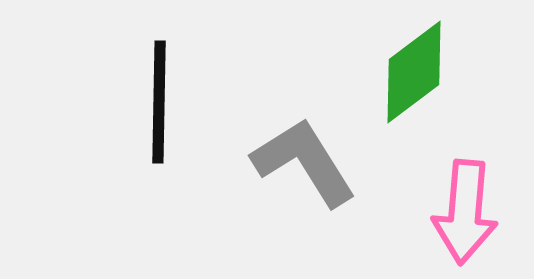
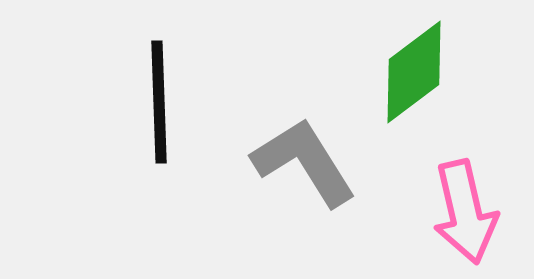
black line: rotated 3 degrees counterclockwise
pink arrow: rotated 18 degrees counterclockwise
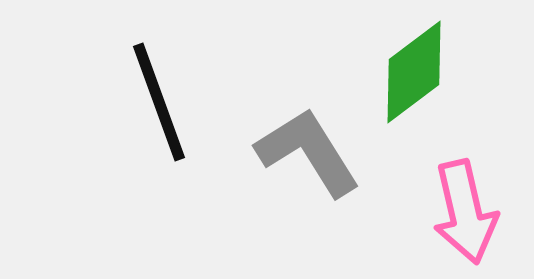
black line: rotated 18 degrees counterclockwise
gray L-shape: moved 4 px right, 10 px up
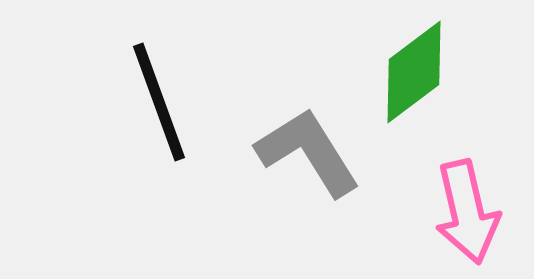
pink arrow: moved 2 px right
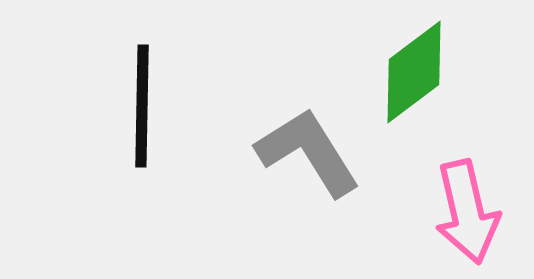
black line: moved 17 px left, 4 px down; rotated 21 degrees clockwise
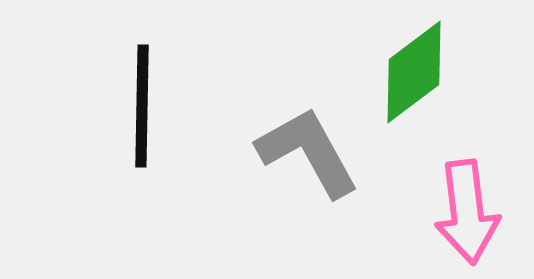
gray L-shape: rotated 3 degrees clockwise
pink arrow: rotated 6 degrees clockwise
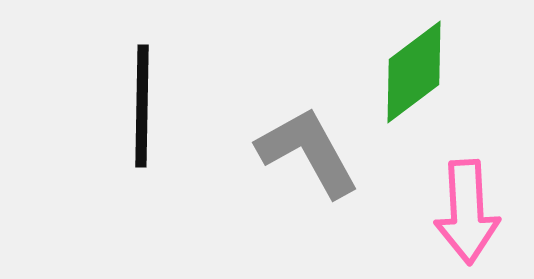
pink arrow: rotated 4 degrees clockwise
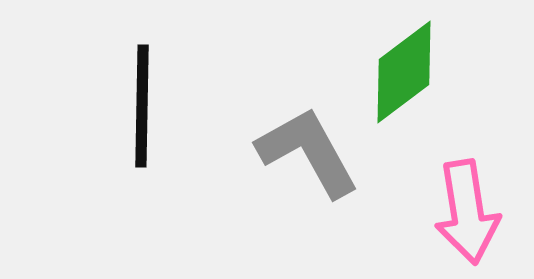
green diamond: moved 10 px left
pink arrow: rotated 6 degrees counterclockwise
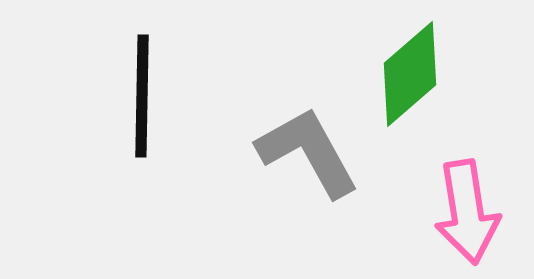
green diamond: moved 6 px right, 2 px down; rotated 4 degrees counterclockwise
black line: moved 10 px up
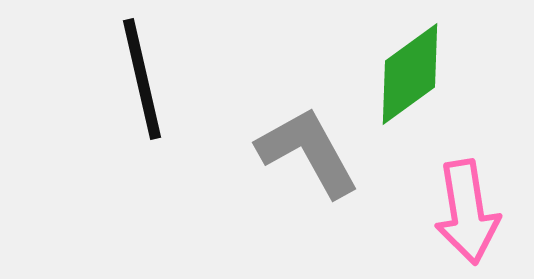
green diamond: rotated 5 degrees clockwise
black line: moved 17 px up; rotated 14 degrees counterclockwise
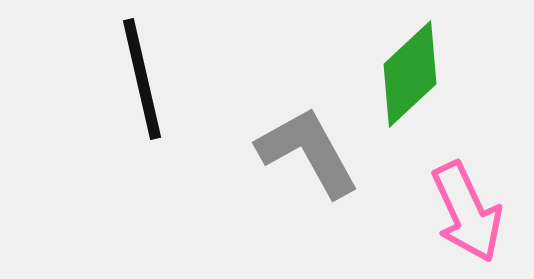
green diamond: rotated 7 degrees counterclockwise
pink arrow: rotated 16 degrees counterclockwise
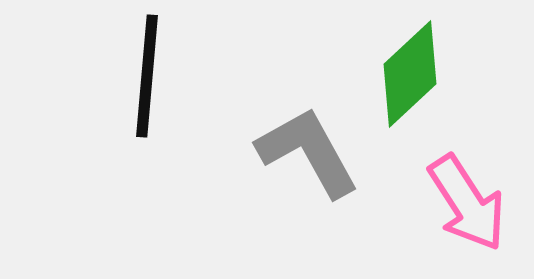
black line: moved 5 px right, 3 px up; rotated 18 degrees clockwise
pink arrow: moved 9 px up; rotated 8 degrees counterclockwise
